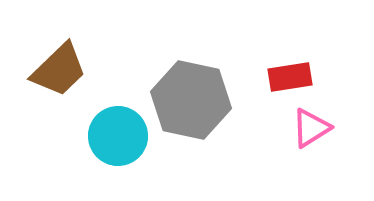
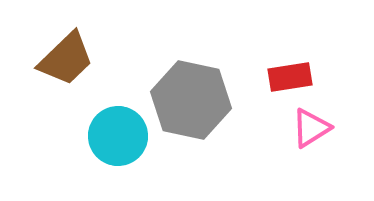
brown trapezoid: moved 7 px right, 11 px up
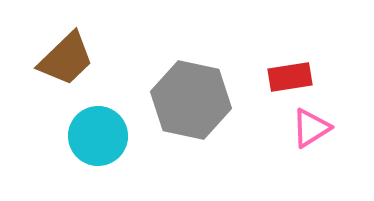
cyan circle: moved 20 px left
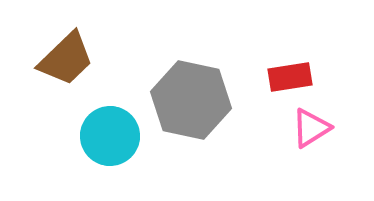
cyan circle: moved 12 px right
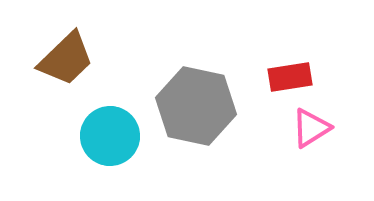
gray hexagon: moved 5 px right, 6 px down
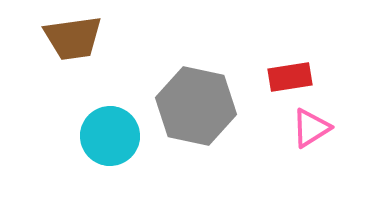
brown trapezoid: moved 7 px right, 21 px up; rotated 36 degrees clockwise
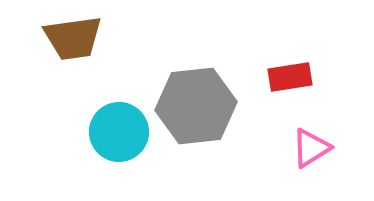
gray hexagon: rotated 18 degrees counterclockwise
pink triangle: moved 20 px down
cyan circle: moved 9 px right, 4 px up
